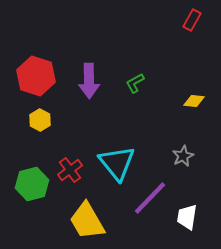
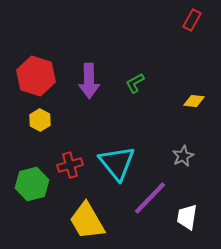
red cross: moved 5 px up; rotated 20 degrees clockwise
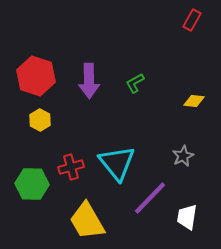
red cross: moved 1 px right, 2 px down
green hexagon: rotated 16 degrees clockwise
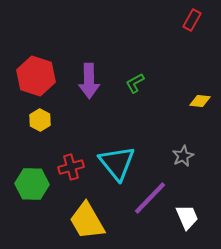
yellow diamond: moved 6 px right
white trapezoid: rotated 148 degrees clockwise
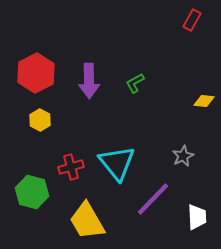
red hexagon: moved 3 px up; rotated 15 degrees clockwise
yellow diamond: moved 4 px right
green hexagon: moved 8 px down; rotated 12 degrees clockwise
purple line: moved 3 px right, 1 px down
white trapezoid: moved 10 px right; rotated 20 degrees clockwise
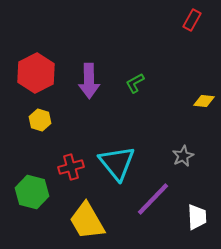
yellow hexagon: rotated 10 degrees counterclockwise
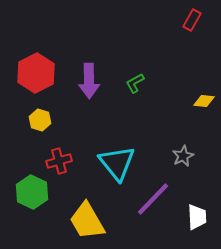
red cross: moved 12 px left, 6 px up
green hexagon: rotated 12 degrees clockwise
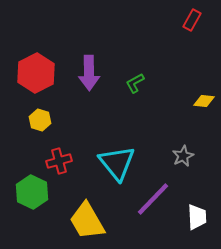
purple arrow: moved 8 px up
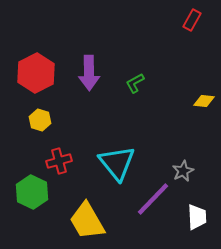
gray star: moved 15 px down
